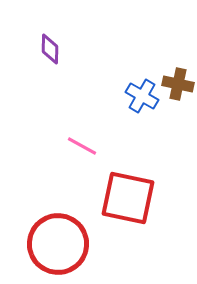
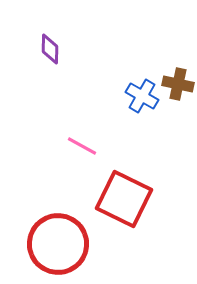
red square: moved 4 px left, 1 px down; rotated 14 degrees clockwise
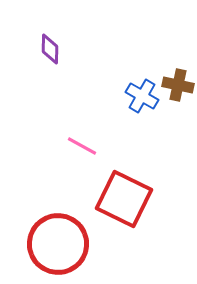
brown cross: moved 1 px down
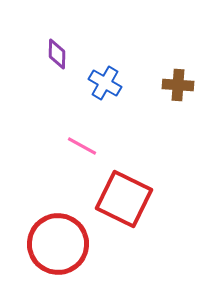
purple diamond: moved 7 px right, 5 px down
brown cross: rotated 8 degrees counterclockwise
blue cross: moved 37 px left, 13 px up
